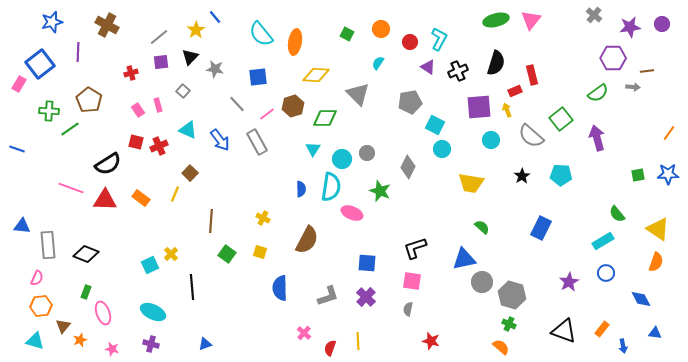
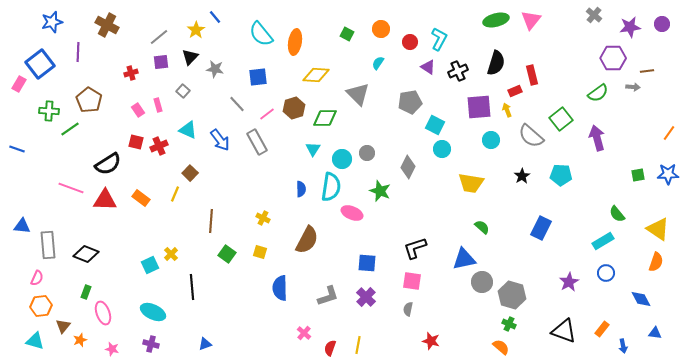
brown hexagon at (293, 106): moved 1 px right, 2 px down
yellow line at (358, 341): moved 4 px down; rotated 12 degrees clockwise
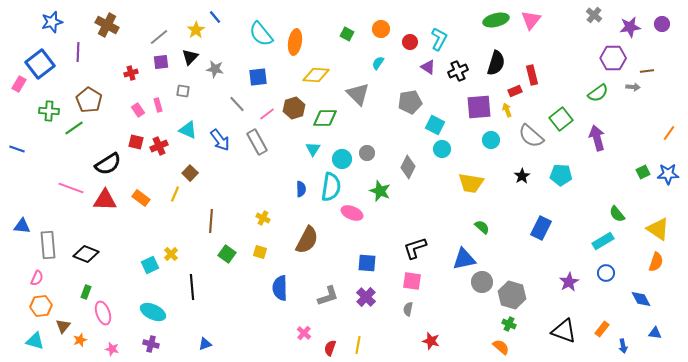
gray square at (183, 91): rotated 32 degrees counterclockwise
green line at (70, 129): moved 4 px right, 1 px up
green square at (638, 175): moved 5 px right, 3 px up; rotated 16 degrees counterclockwise
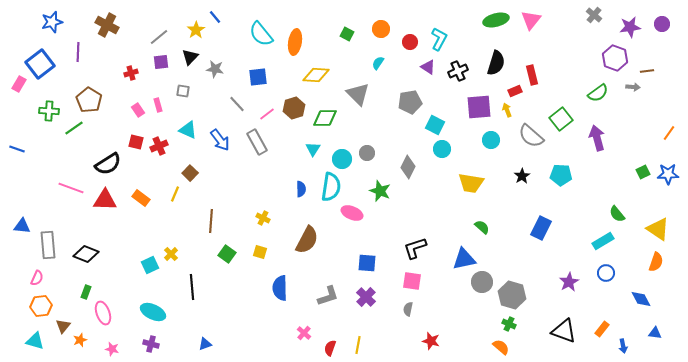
purple hexagon at (613, 58): moved 2 px right; rotated 20 degrees clockwise
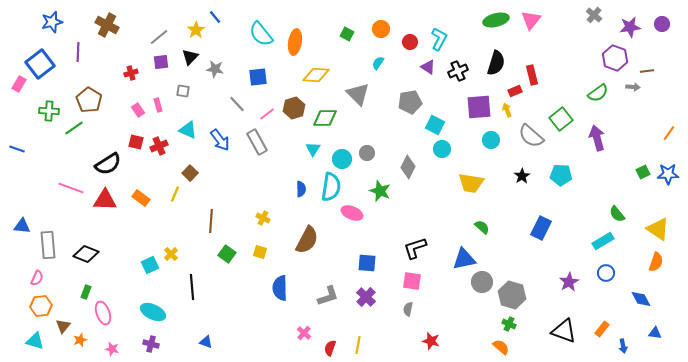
blue triangle at (205, 344): moved 1 px right, 2 px up; rotated 40 degrees clockwise
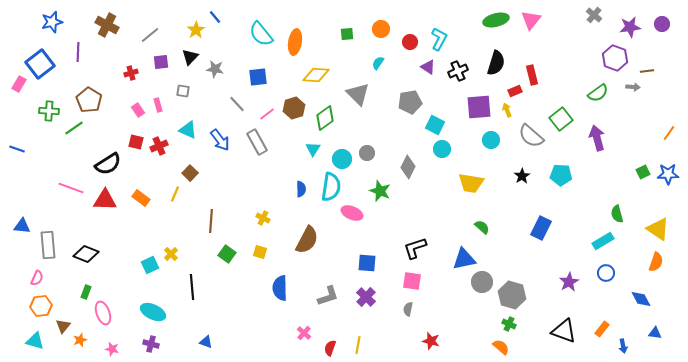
green square at (347, 34): rotated 32 degrees counterclockwise
gray line at (159, 37): moved 9 px left, 2 px up
green diamond at (325, 118): rotated 35 degrees counterclockwise
green semicircle at (617, 214): rotated 24 degrees clockwise
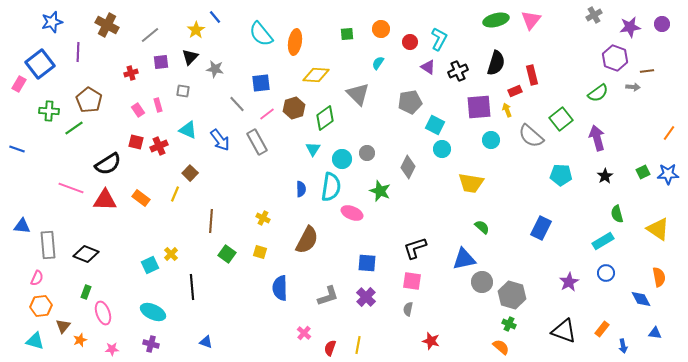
gray cross at (594, 15): rotated 21 degrees clockwise
blue square at (258, 77): moved 3 px right, 6 px down
black star at (522, 176): moved 83 px right
orange semicircle at (656, 262): moved 3 px right, 15 px down; rotated 30 degrees counterclockwise
pink star at (112, 349): rotated 16 degrees counterclockwise
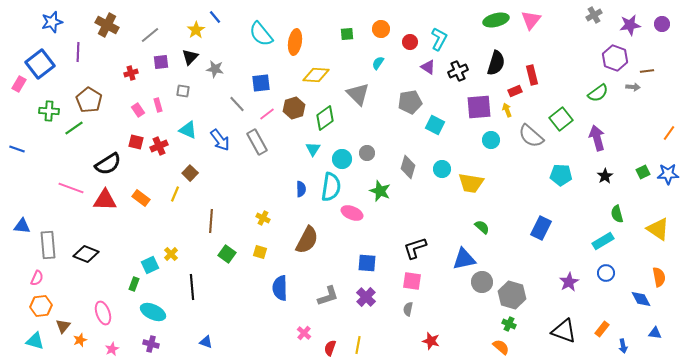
purple star at (630, 27): moved 2 px up
cyan circle at (442, 149): moved 20 px down
gray diamond at (408, 167): rotated 10 degrees counterclockwise
green rectangle at (86, 292): moved 48 px right, 8 px up
pink star at (112, 349): rotated 24 degrees counterclockwise
